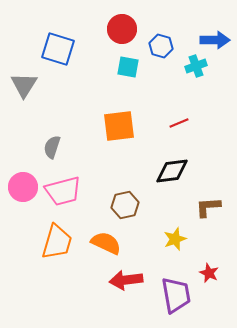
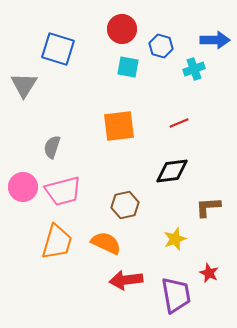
cyan cross: moved 2 px left, 3 px down
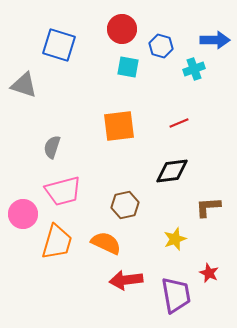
blue square: moved 1 px right, 4 px up
gray triangle: rotated 44 degrees counterclockwise
pink circle: moved 27 px down
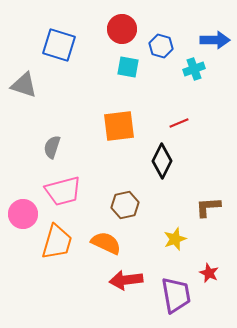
black diamond: moved 10 px left, 10 px up; rotated 56 degrees counterclockwise
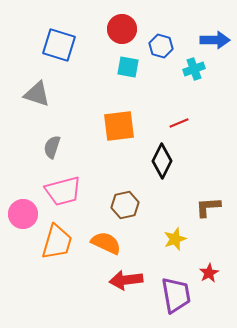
gray triangle: moved 13 px right, 9 px down
red star: rotated 18 degrees clockwise
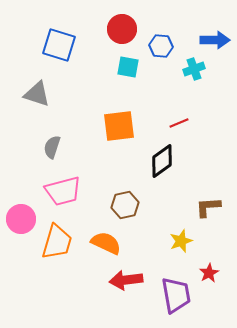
blue hexagon: rotated 10 degrees counterclockwise
black diamond: rotated 28 degrees clockwise
pink circle: moved 2 px left, 5 px down
yellow star: moved 6 px right, 2 px down
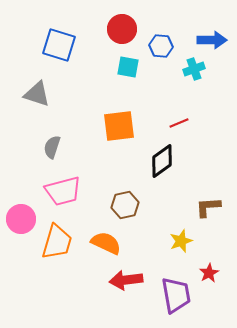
blue arrow: moved 3 px left
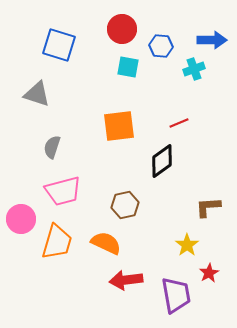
yellow star: moved 6 px right, 4 px down; rotated 15 degrees counterclockwise
